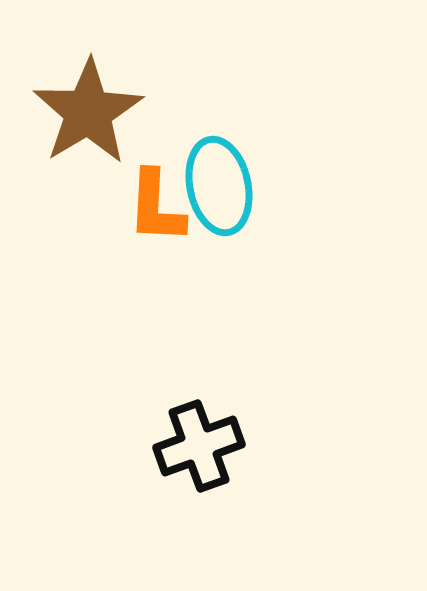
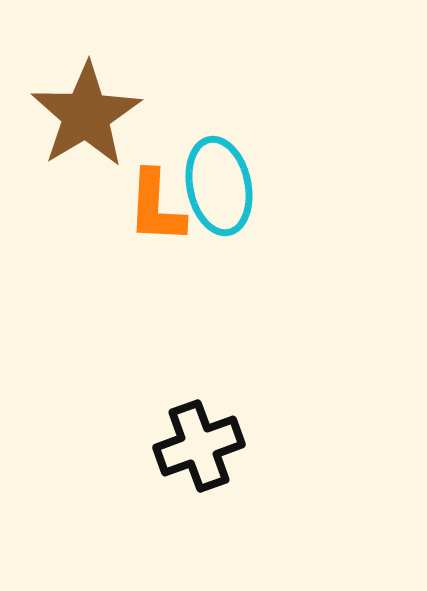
brown star: moved 2 px left, 3 px down
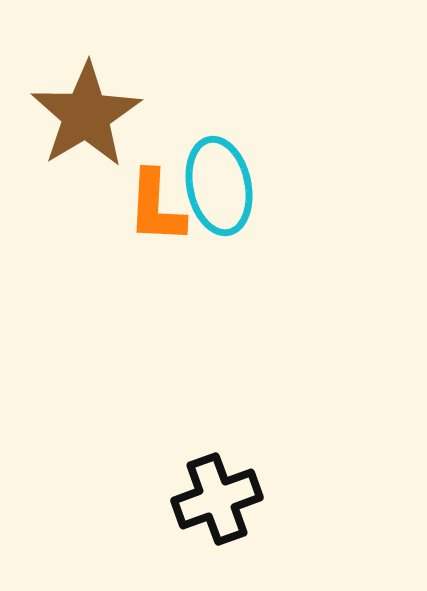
black cross: moved 18 px right, 53 px down
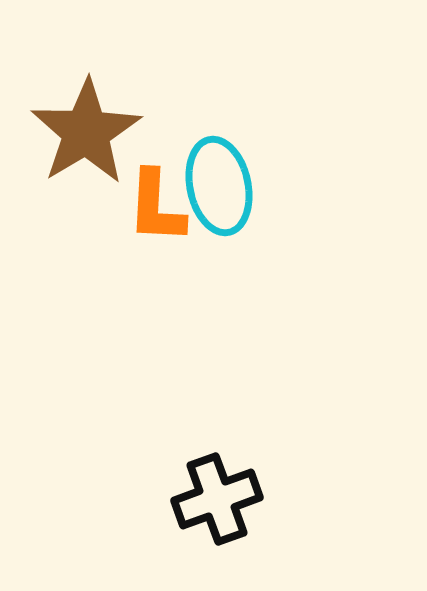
brown star: moved 17 px down
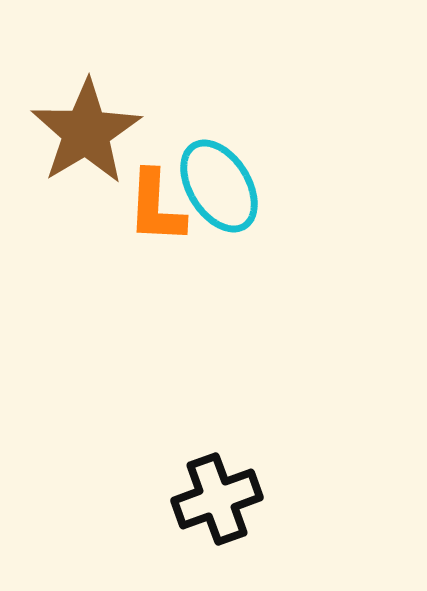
cyan ellipse: rotated 20 degrees counterclockwise
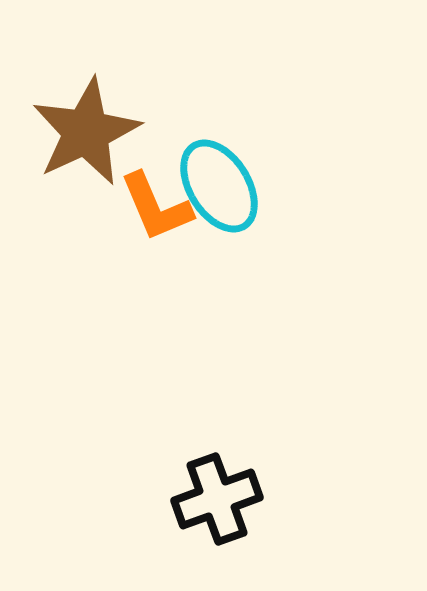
brown star: rotated 6 degrees clockwise
orange L-shape: rotated 26 degrees counterclockwise
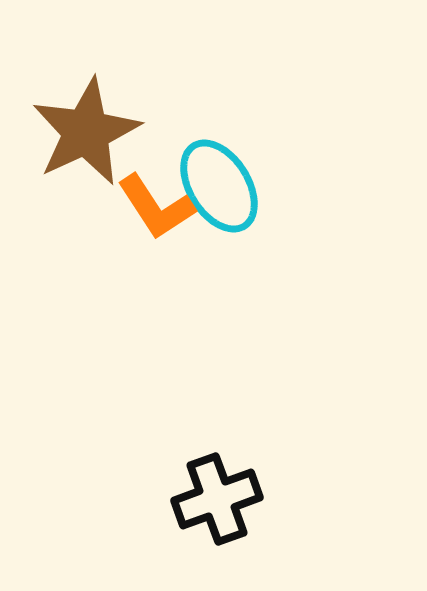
orange L-shape: rotated 10 degrees counterclockwise
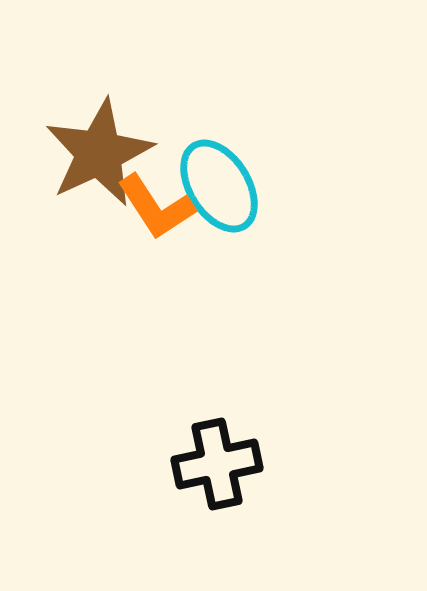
brown star: moved 13 px right, 21 px down
black cross: moved 35 px up; rotated 8 degrees clockwise
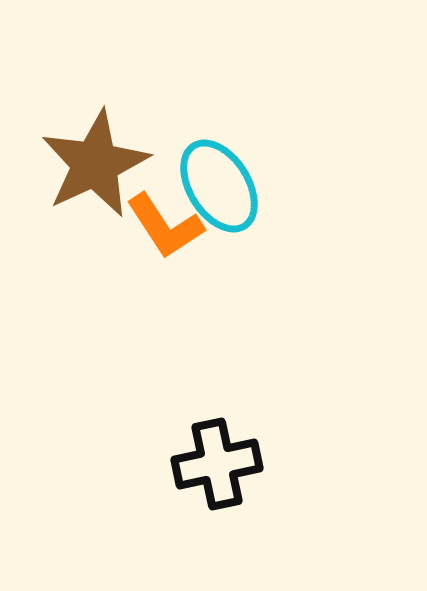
brown star: moved 4 px left, 11 px down
orange L-shape: moved 9 px right, 19 px down
